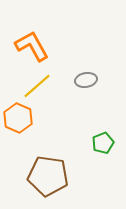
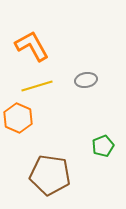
yellow line: rotated 24 degrees clockwise
green pentagon: moved 3 px down
brown pentagon: moved 2 px right, 1 px up
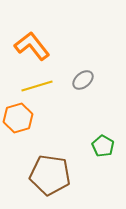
orange L-shape: rotated 9 degrees counterclockwise
gray ellipse: moved 3 px left; rotated 30 degrees counterclockwise
orange hexagon: rotated 20 degrees clockwise
green pentagon: rotated 20 degrees counterclockwise
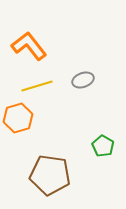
orange L-shape: moved 3 px left
gray ellipse: rotated 20 degrees clockwise
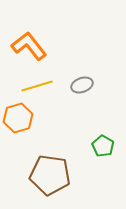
gray ellipse: moved 1 px left, 5 px down
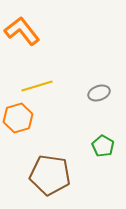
orange L-shape: moved 7 px left, 15 px up
gray ellipse: moved 17 px right, 8 px down
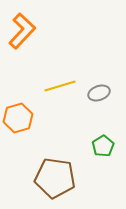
orange L-shape: rotated 81 degrees clockwise
yellow line: moved 23 px right
green pentagon: rotated 10 degrees clockwise
brown pentagon: moved 5 px right, 3 px down
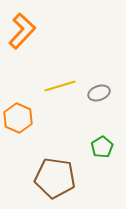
orange hexagon: rotated 20 degrees counterclockwise
green pentagon: moved 1 px left, 1 px down
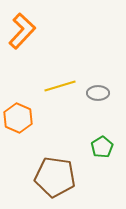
gray ellipse: moved 1 px left; rotated 20 degrees clockwise
brown pentagon: moved 1 px up
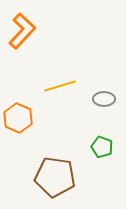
gray ellipse: moved 6 px right, 6 px down
green pentagon: rotated 20 degrees counterclockwise
